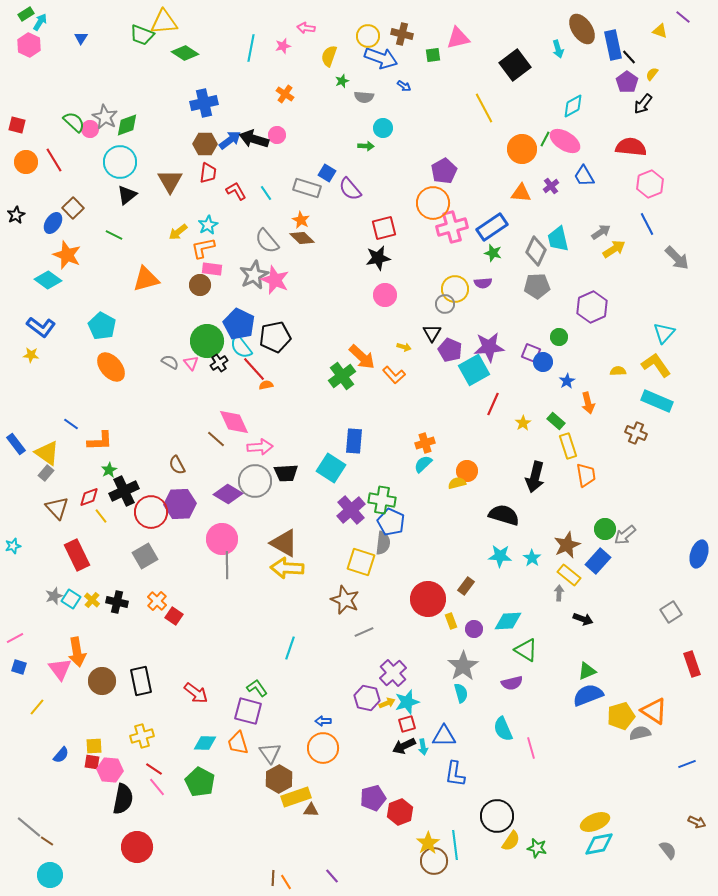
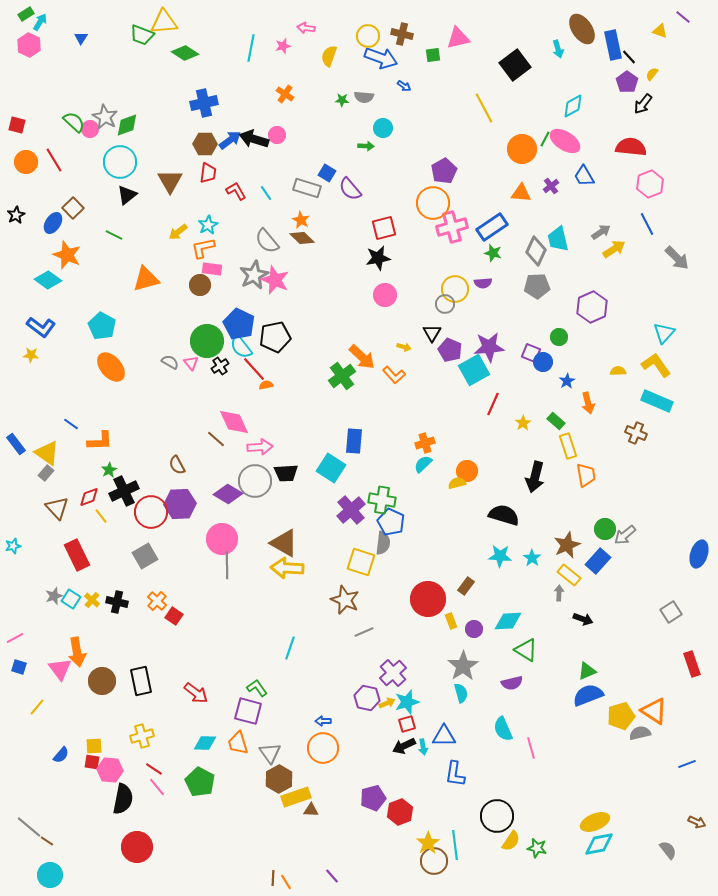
green star at (342, 81): moved 19 px down; rotated 24 degrees clockwise
black cross at (219, 363): moved 1 px right, 3 px down
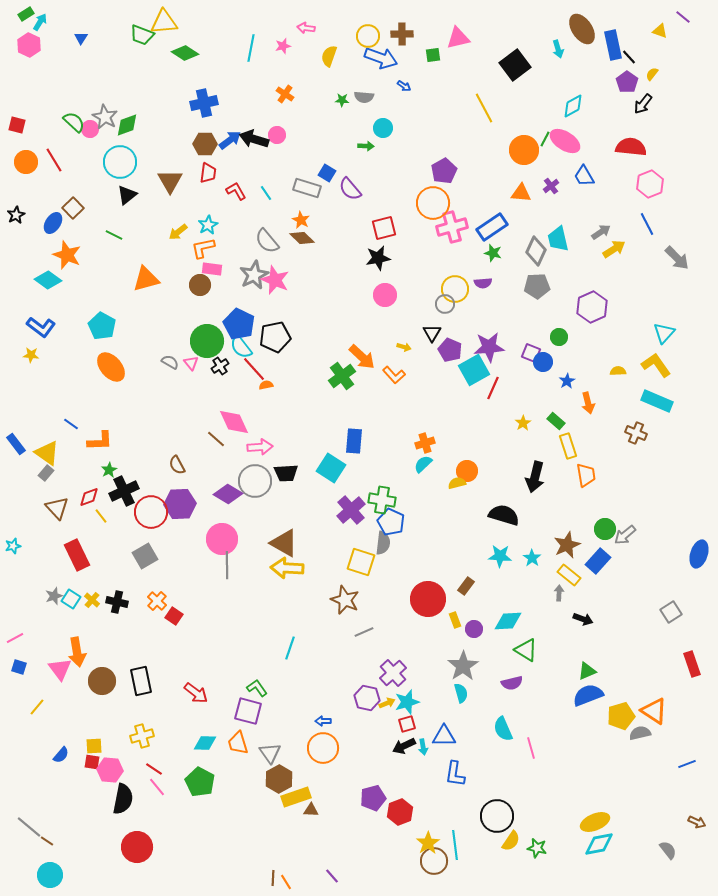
brown cross at (402, 34): rotated 15 degrees counterclockwise
orange circle at (522, 149): moved 2 px right, 1 px down
red line at (493, 404): moved 16 px up
yellow rectangle at (451, 621): moved 4 px right, 1 px up
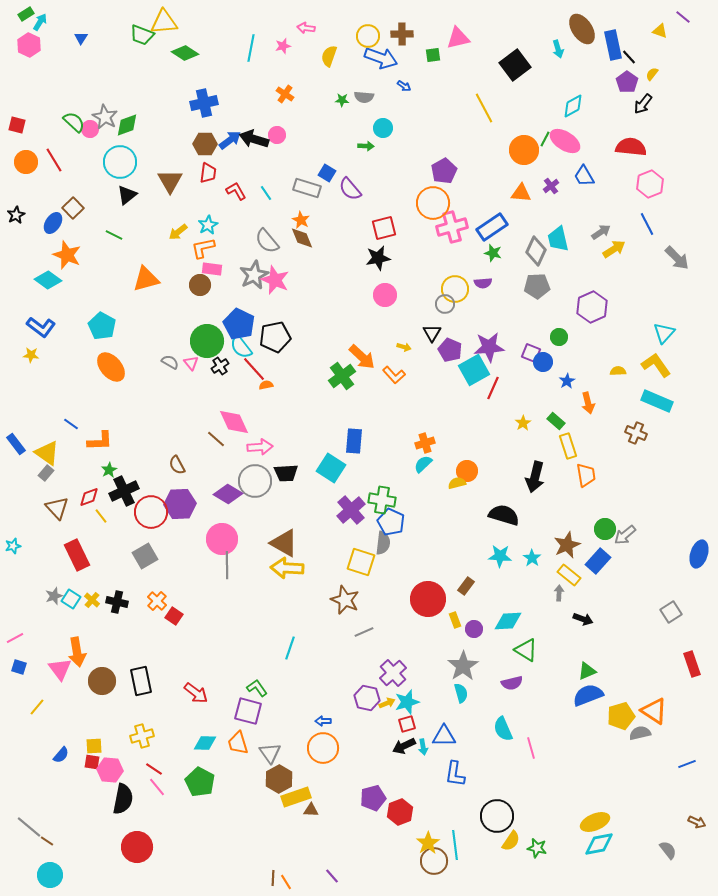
brown diamond at (302, 238): rotated 25 degrees clockwise
